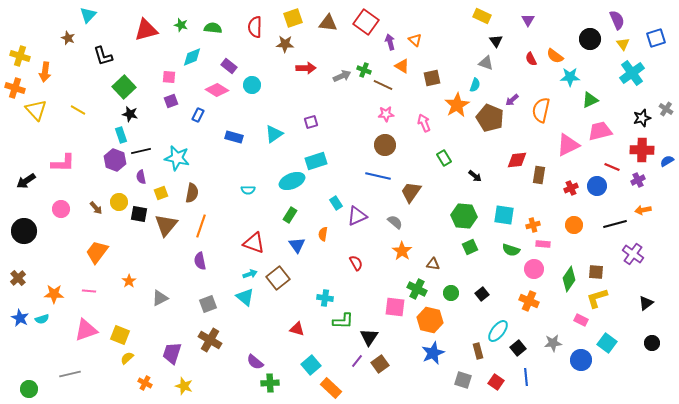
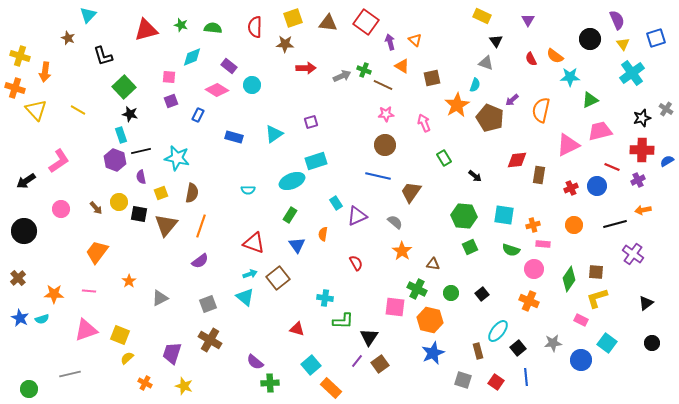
pink L-shape at (63, 163): moved 4 px left, 2 px up; rotated 35 degrees counterclockwise
purple semicircle at (200, 261): rotated 114 degrees counterclockwise
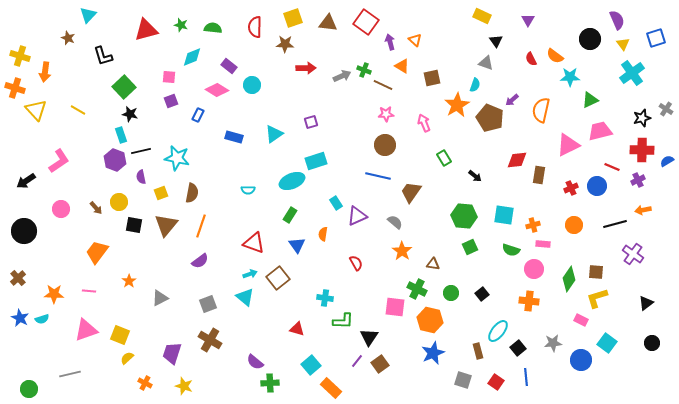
black square at (139, 214): moved 5 px left, 11 px down
orange cross at (529, 301): rotated 18 degrees counterclockwise
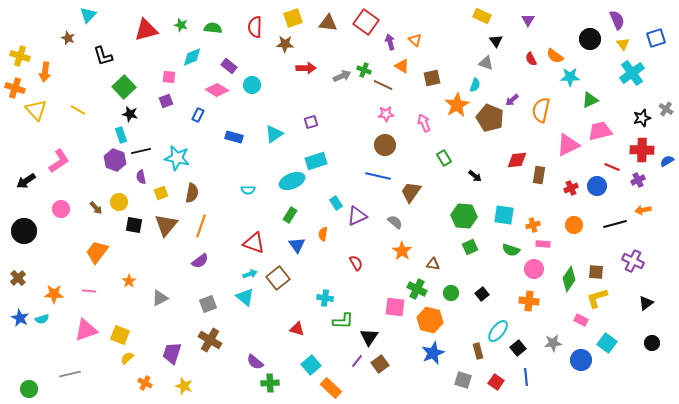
purple square at (171, 101): moved 5 px left
purple cross at (633, 254): moved 7 px down; rotated 10 degrees counterclockwise
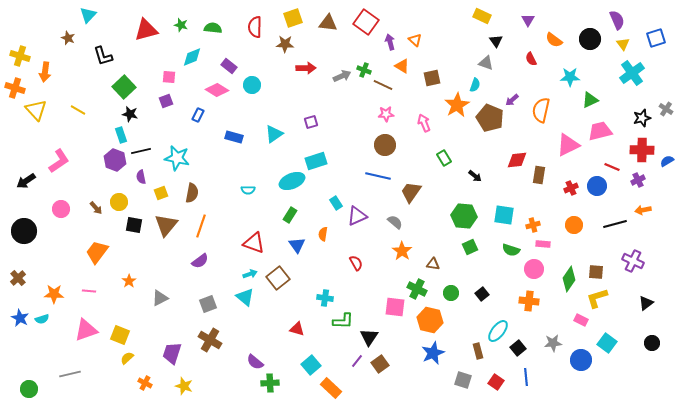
orange semicircle at (555, 56): moved 1 px left, 16 px up
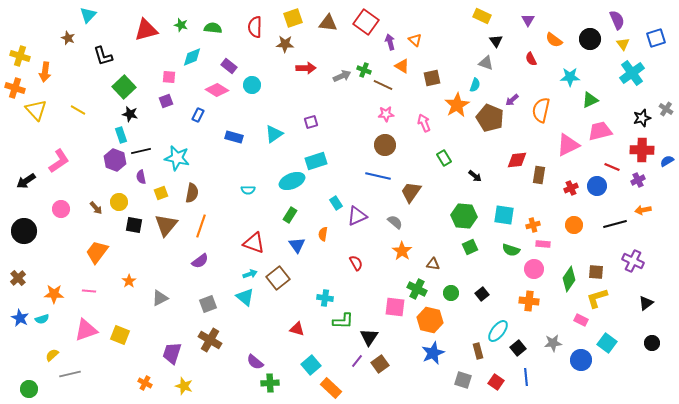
yellow semicircle at (127, 358): moved 75 px left, 3 px up
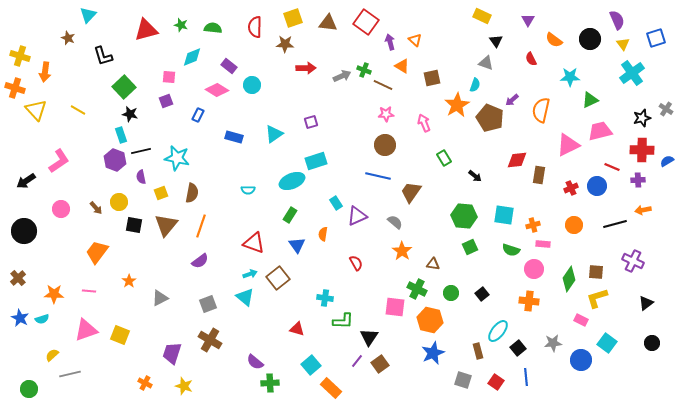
purple cross at (638, 180): rotated 24 degrees clockwise
